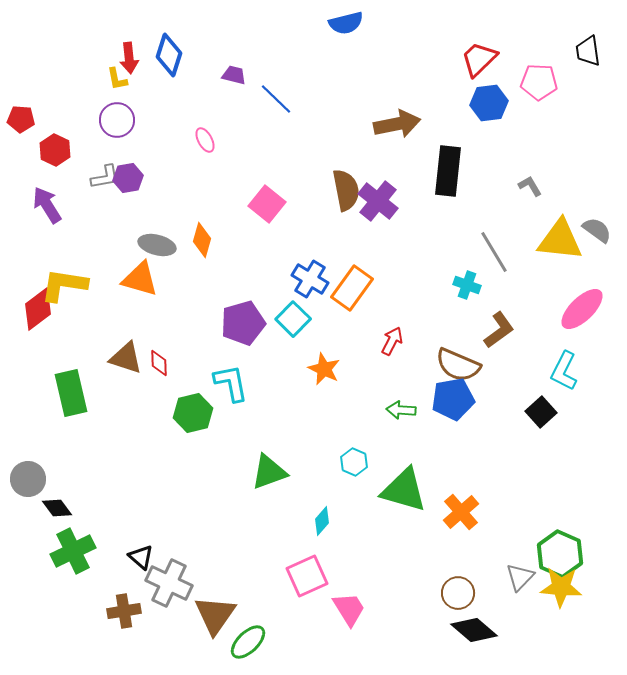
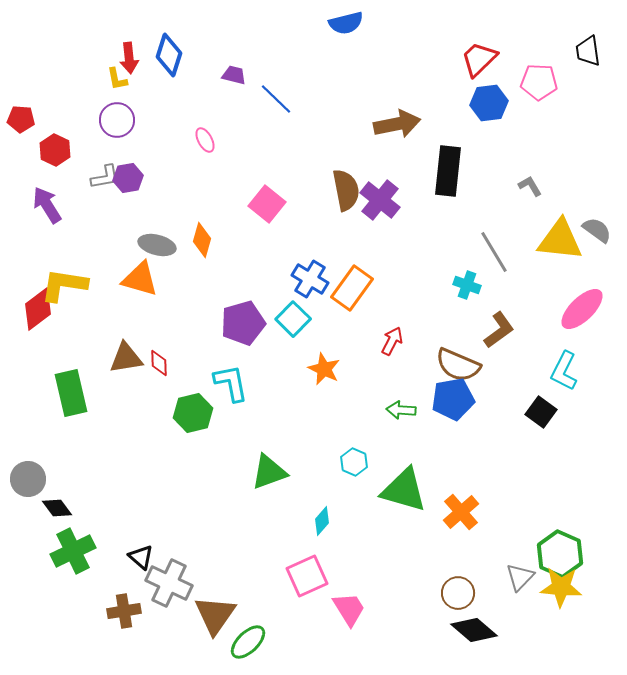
purple cross at (378, 201): moved 2 px right, 1 px up
brown triangle at (126, 358): rotated 27 degrees counterclockwise
black square at (541, 412): rotated 12 degrees counterclockwise
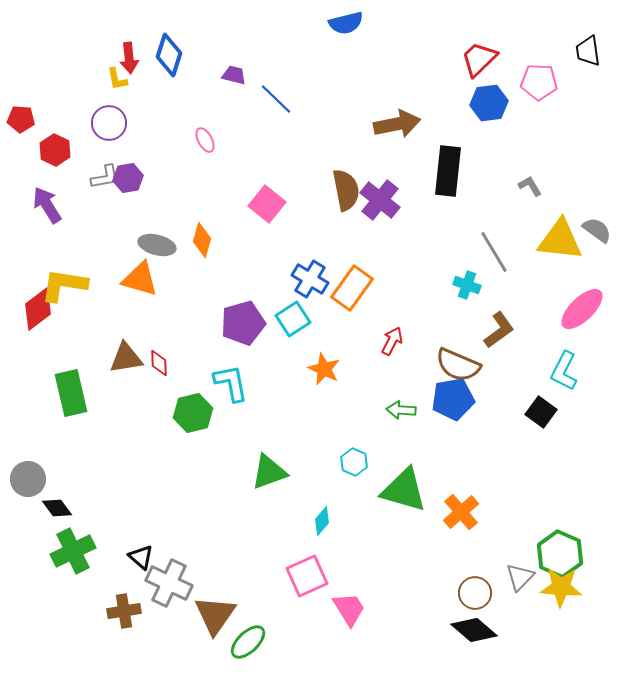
purple circle at (117, 120): moved 8 px left, 3 px down
cyan square at (293, 319): rotated 12 degrees clockwise
brown circle at (458, 593): moved 17 px right
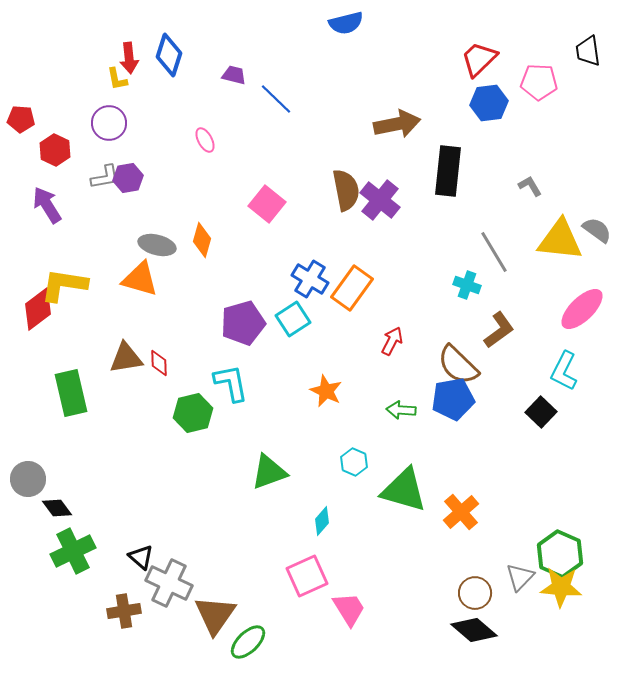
brown semicircle at (458, 365): rotated 21 degrees clockwise
orange star at (324, 369): moved 2 px right, 22 px down
black square at (541, 412): rotated 8 degrees clockwise
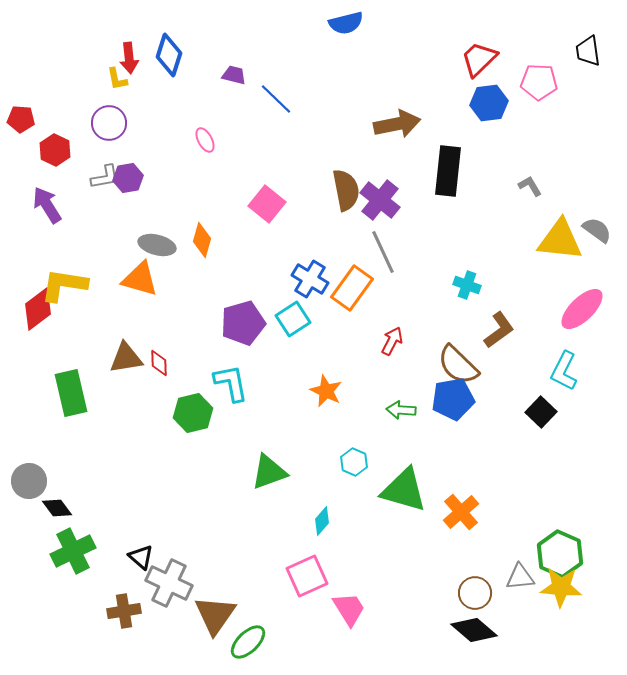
gray line at (494, 252): moved 111 px left; rotated 6 degrees clockwise
gray circle at (28, 479): moved 1 px right, 2 px down
gray triangle at (520, 577): rotated 40 degrees clockwise
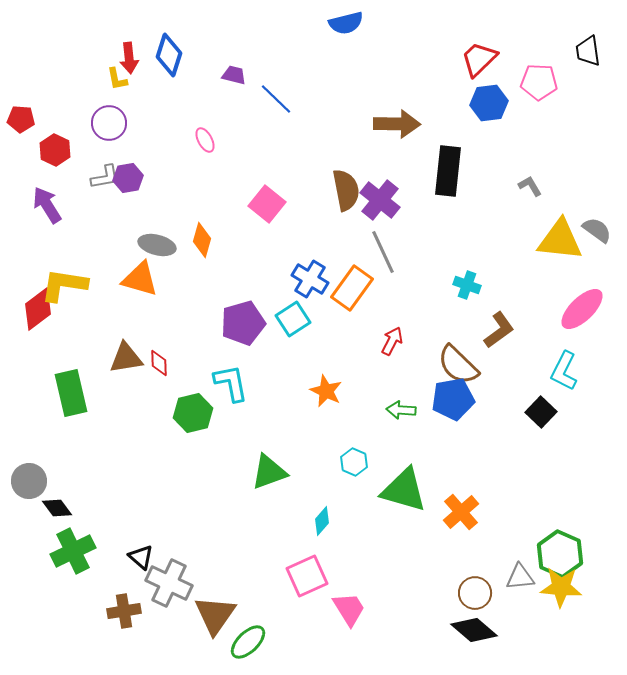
brown arrow at (397, 124): rotated 12 degrees clockwise
